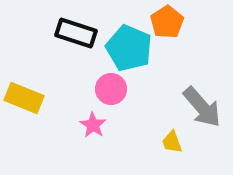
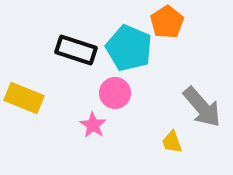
black rectangle: moved 17 px down
pink circle: moved 4 px right, 4 px down
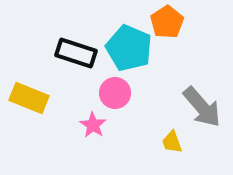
black rectangle: moved 3 px down
yellow rectangle: moved 5 px right
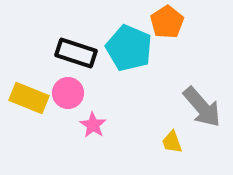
pink circle: moved 47 px left
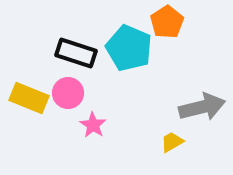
gray arrow: rotated 63 degrees counterclockwise
yellow trapezoid: rotated 80 degrees clockwise
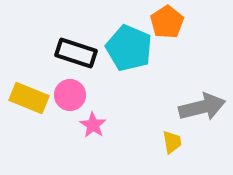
pink circle: moved 2 px right, 2 px down
yellow trapezoid: rotated 110 degrees clockwise
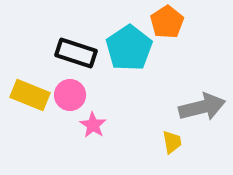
cyan pentagon: rotated 15 degrees clockwise
yellow rectangle: moved 1 px right, 3 px up
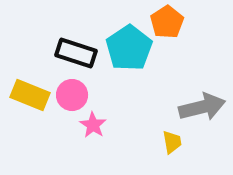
pink circle: moved 2 px right
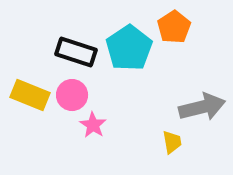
orange pentagon: moved 7 px right, 5 px down
black rectangle: moved 1 px up
